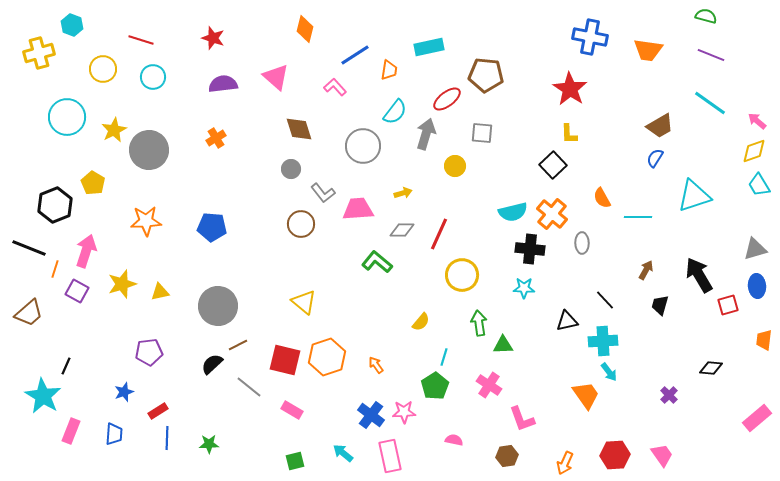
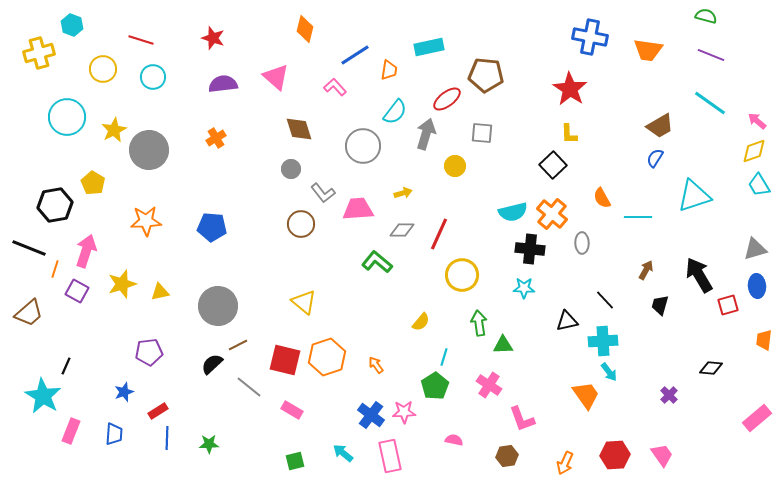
black hexagon at (55, 205): rotated 12 degrees clockwise
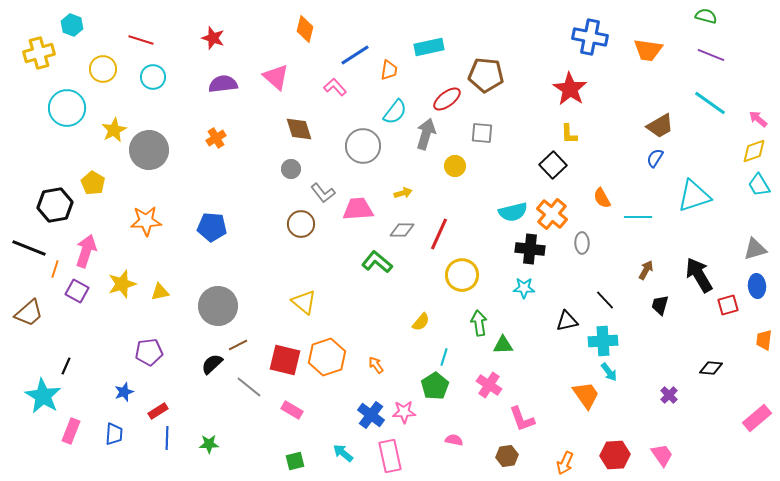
cyan circle at (67, 117): moved 9 px up
pink arrow at (757, 121): moved 1 px right, 2 px up
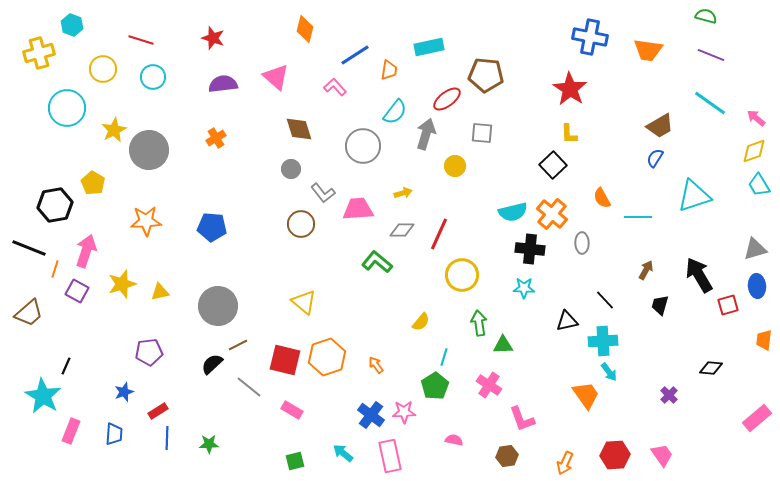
pink arrow at (758, 119): moved 2 px left, 1 px up
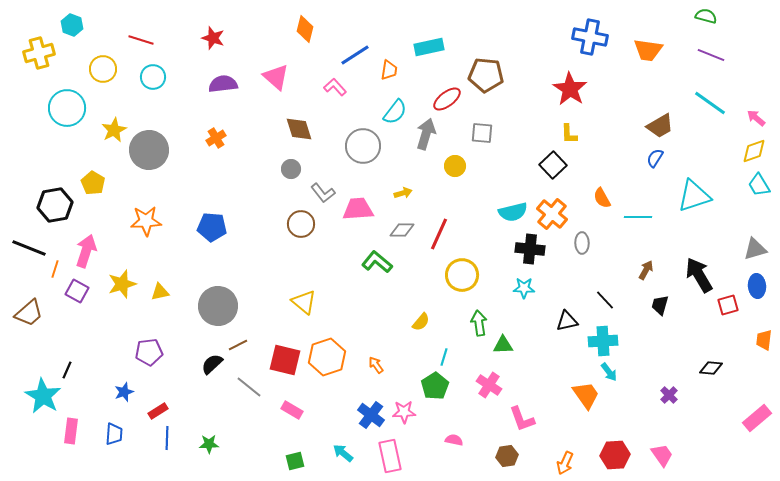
black line at (66, 366): moved 1 px right, 4 px down
pink rectangle at (71, 431): rotated 15 degrees counterclockwise
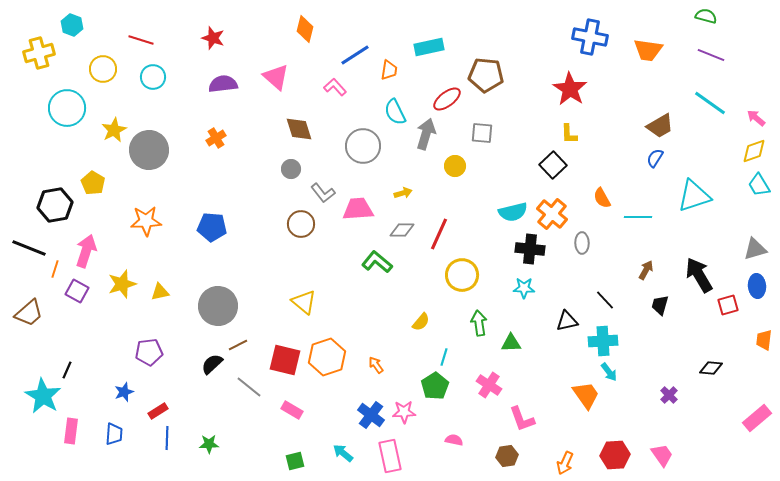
cyan semicircle at (395, 112): rotated 116 degrees clockwise
green triangle at (503, 345): moved 8 px right, 2 px up
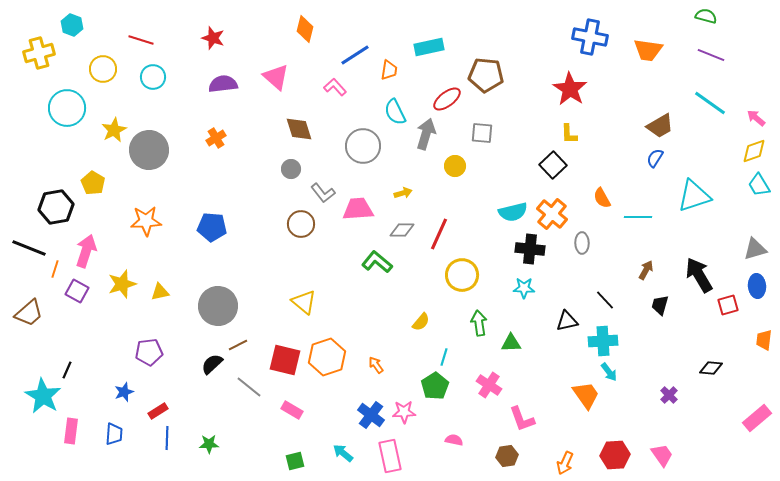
black hexagon at (55, 205): moved 1 px right, 2 px down
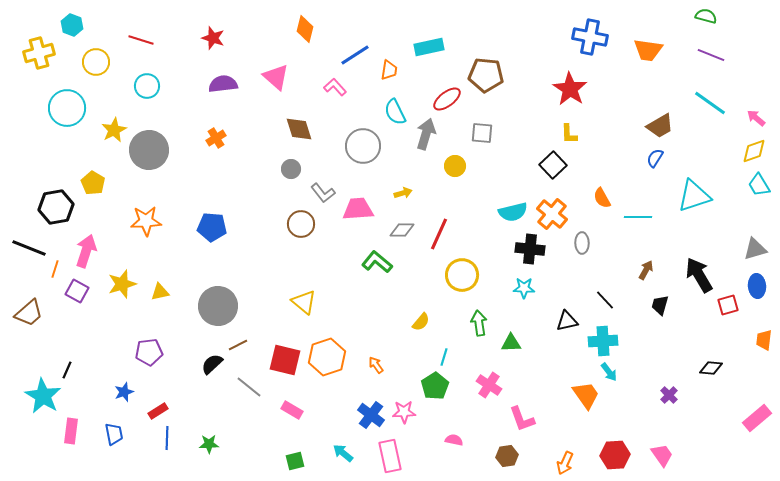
yellow circle at (103, 69): moved 7 px left, 7 px up
cyan circle at (153, 77): moved 6 px left, 9 px down
blue trapezoid at (114, 434): rotated 15 degrees counterclockwise
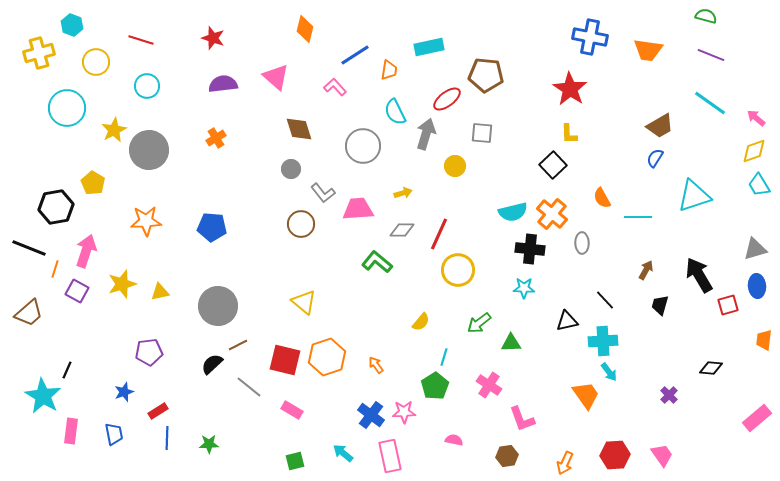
yellow circle at (462, 275): moved 4 px left, 5 px up
green arrow at (479, 323): rotated 120 degrees counterclockwise
